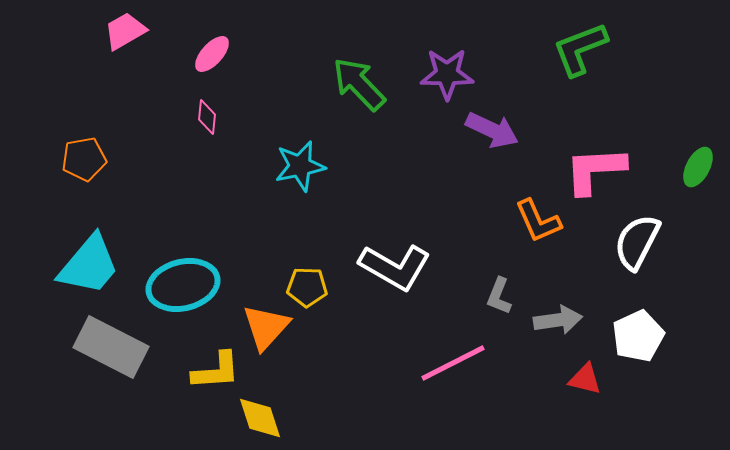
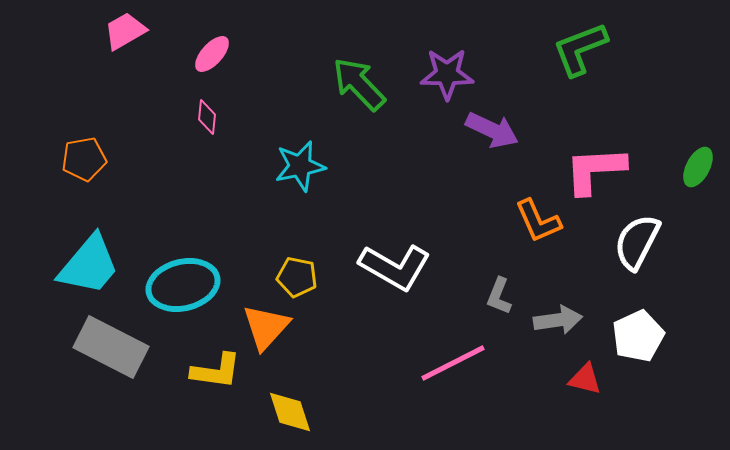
yellow pentagon: moved 10 px left, 10 px up; rotated 9 degrees clockwise
yellow L-shape: rotated 12 degrees clockwise
yellow diamond: moved 30 px right, 6 px up
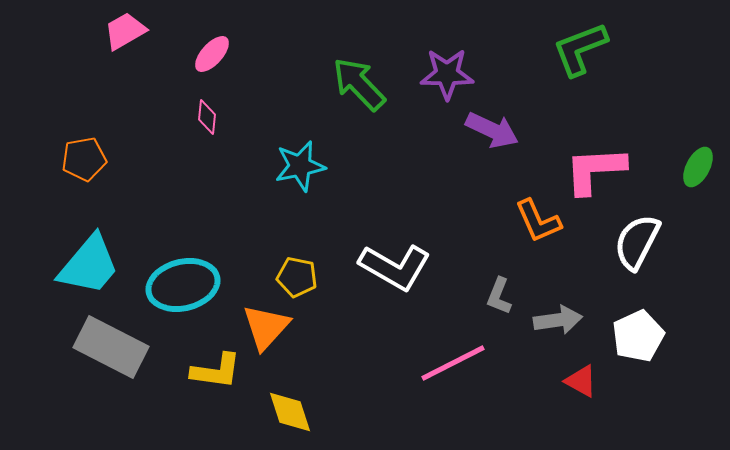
red triangle: moved 4 px left, 2 px down; rotated 15 degrees clockwise
